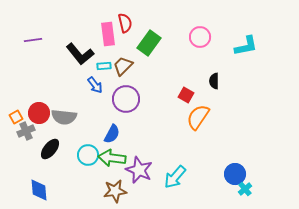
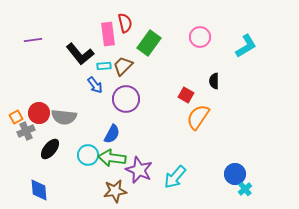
cyan L-shape: rotated 20 degrees counterclockwise
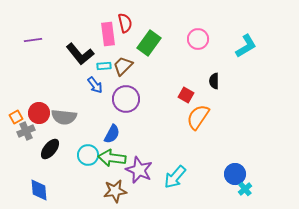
pink circle: moved 2 px left, 2 px down
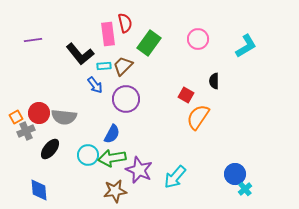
green arrow: rotated 16 degrees counterclockwise
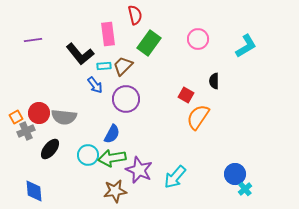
red semicircle: moved 10 px right, 8 px up
blue diamond: moved 5 px left, 1 px down
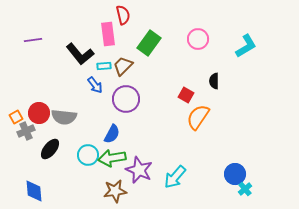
red semicircle: moved 12 px left
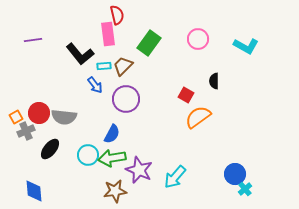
red semicircle: moved 6 px left
cyan L-shape: rotated 60 degrees clockwise
orange semicircle: rotated 20 degrees clockwise
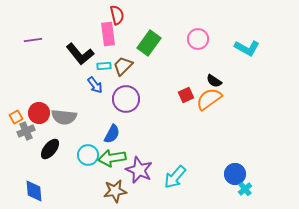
cyan L-shape: moved 1 px right, 2 px down
black semicircle: rotated 56 degrees counterclockwise
red square: rotated 35 degrees clockwise
orange semicircle: moved 11 px right, 18 px up
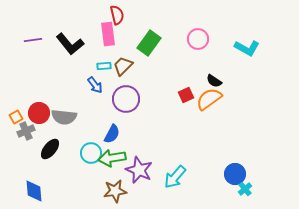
black L-shape: moved 10 px left, 10 px up
cyan circle: moved 3 px right, 2 px up
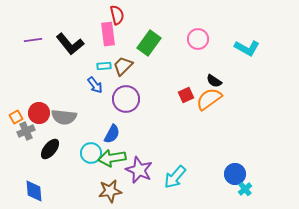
brown star: moved 5 px left
